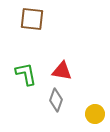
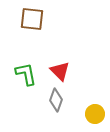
red triangle: moved 2 px left; rotated 35 degrees clockwise
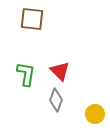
green L-shape: rotated 20 degrees clockwise
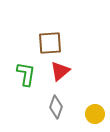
brown square: moved 18 px right, 24 px down; rotated 10 degrees counterclockwise
red triangle: rotated 35 degrees clockwise
gray diamond: moved 7 px down
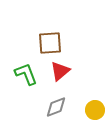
green L-shape: rotated 30 degrees counterclockwise
gray diamond: rotated 50 degrees clockwise
yellow circle: moved 4 px up
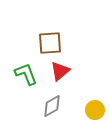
gray diamond: moved 4 px left, 1 px up; rotated 10 degrees counterclockwise
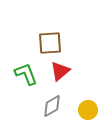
yellow circle: moved 7 px left
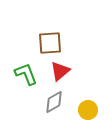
gray diamond: moved 2 px right, 4 px up
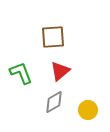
brown square: moved 3 px right, 6 px up
green L-shape: moved 5 px left, 1 px up
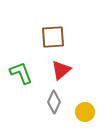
red triangle: moved 1 px right, 1 px up
gray diamond: rotated 35 degrees counterclockwise
yellow circle: moved 3 px left, 2 px down
